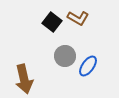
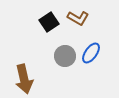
black square: moved 3 px left; rotated 18 degrees clockwise
blue ellipse: moved 3 px right, 13 px up
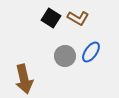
black square: moved 2 px right, 4 px up; rotated 24 degrees counterclockwise
blue ellipse: moved 1 px up
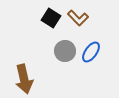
brown L-shape: rotated 15 degrees clockwise
gray circle: moved 5 px up
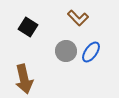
black square: moved 23 px left, 9 px down
gray circle: moved 1 px right
